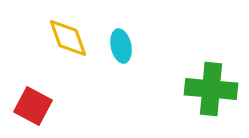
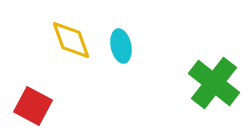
yellow diamond: moved 3 px right, 2 px down
green cross: moved 3 px right, 6 px up; rotated 33 degrees clockwise
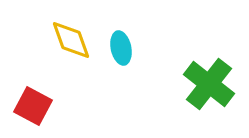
cyan ellipse: moved 2 px down
green cross: moved 5 px left, 1 px down
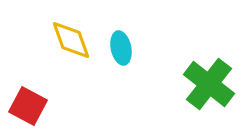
red square: moved 5 px left
